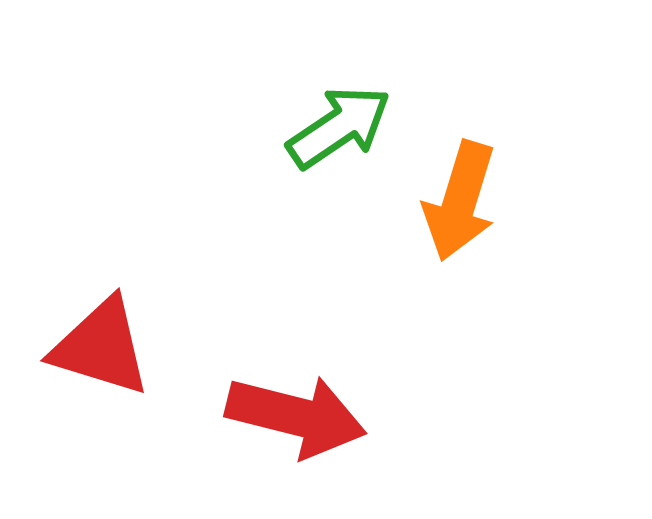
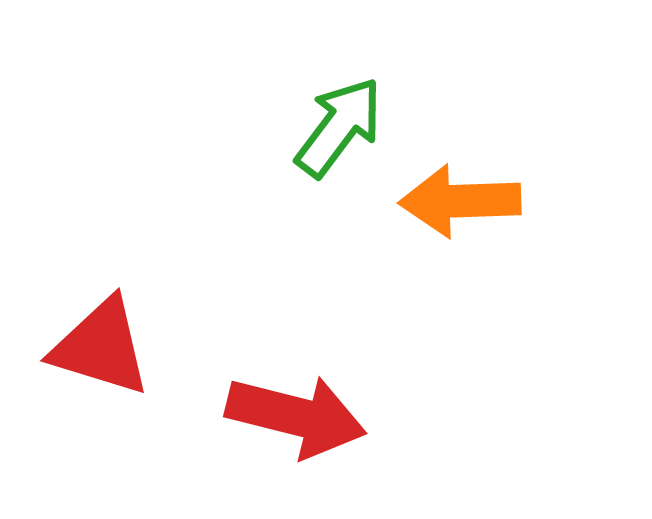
green arrow: rotated 19 degrees counterclockwise
orange arrow: rotated 71 degrees clockwise
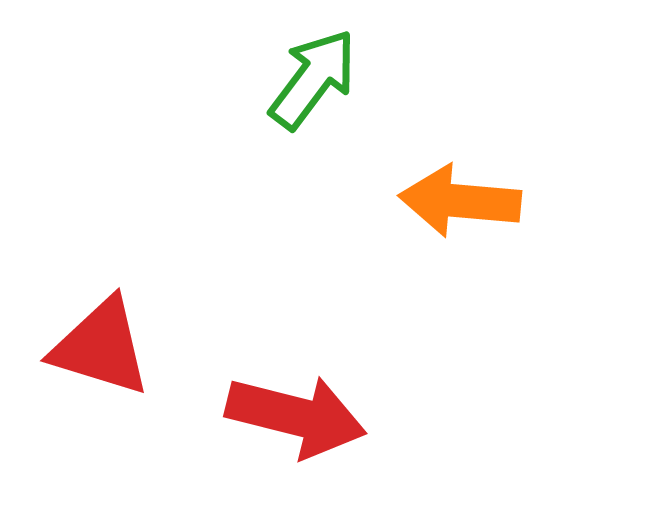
green arrow: moved 26 px left, 48 px up
orange arrow: rotated 7 degrees clockwise
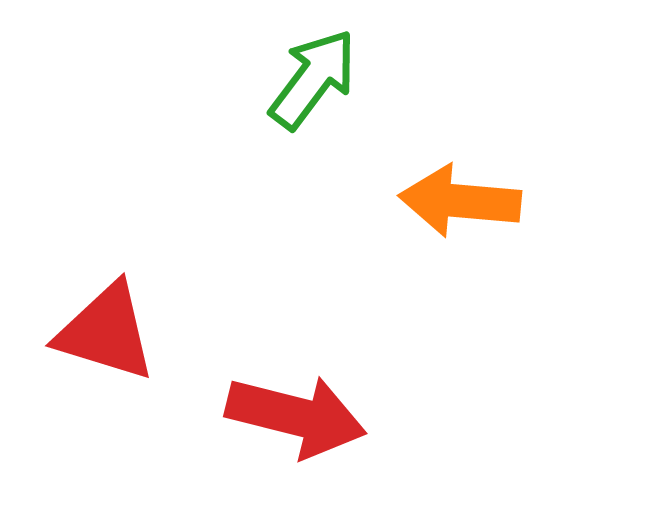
red triangle: moved 5 px right, 15 px up
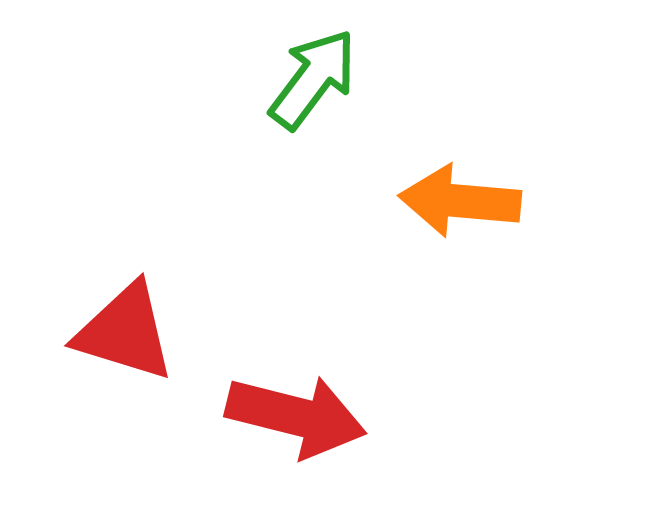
red triangle: moved 19 px right
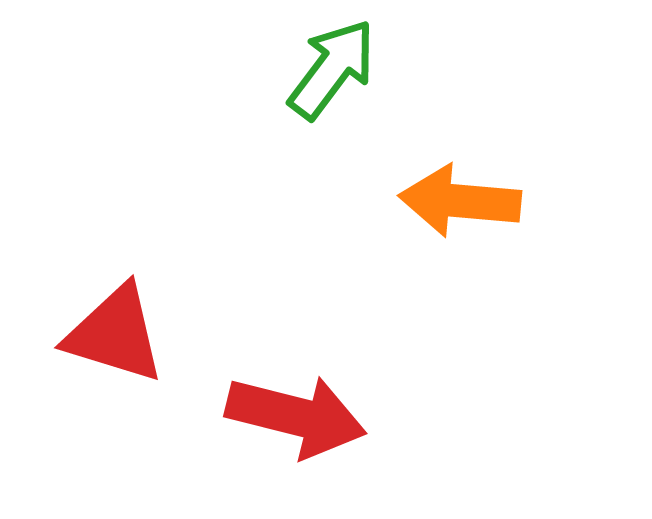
green arrow: moved 19 px right, 10 px up
red triangle: moved 10 px left, 2 px down
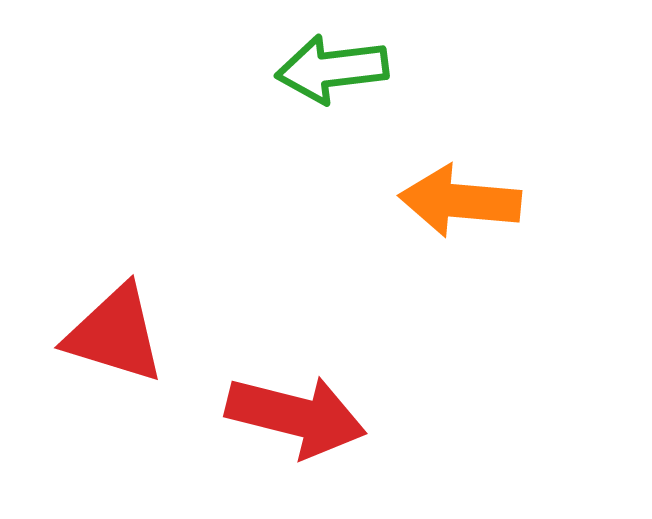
green arrow: rotated 134 degrees counterclockwise
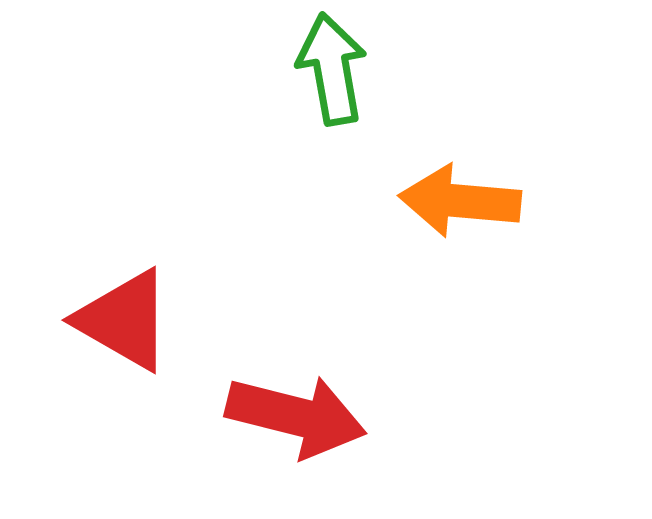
green arrow: rotated 87 degrees clockwise
red triangle: moved 9 px right, 14 px up; rotated 13 degrees clockwise
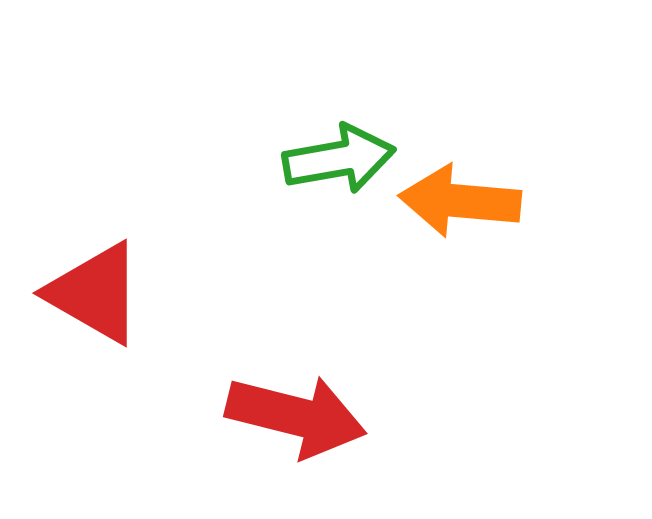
green arrow: moved 7 px right, 90 px down; rotated 90 degrees clockwise
red triangle: moved 29 px left, 27 px up
